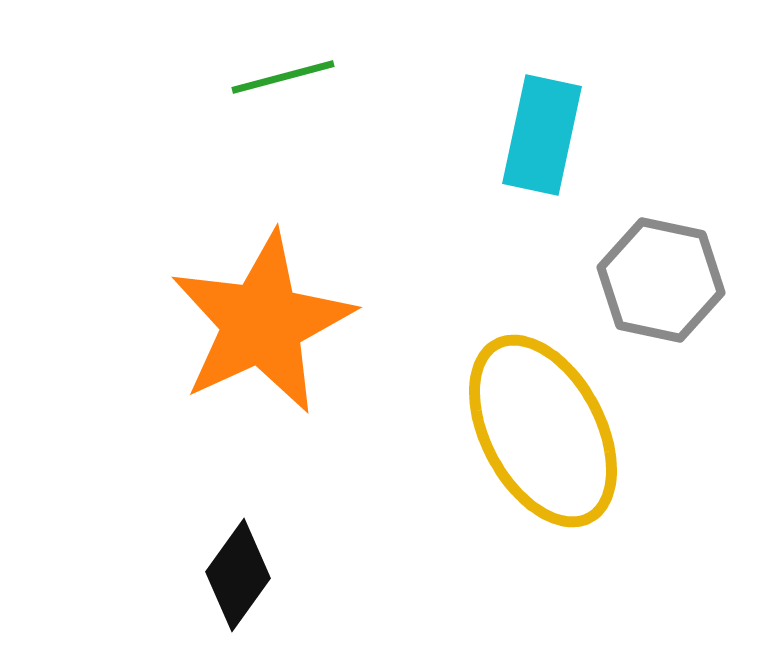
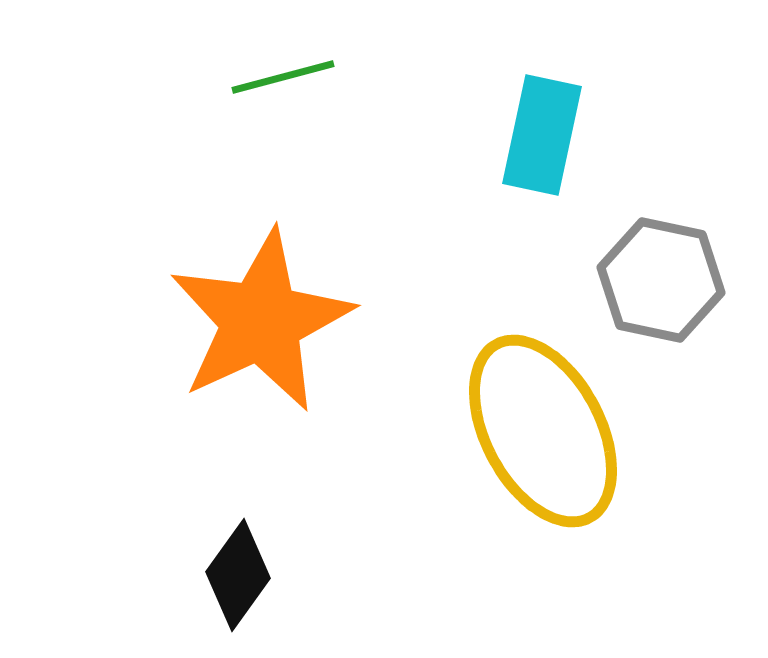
orange star: moved 1 px left, 2 px up
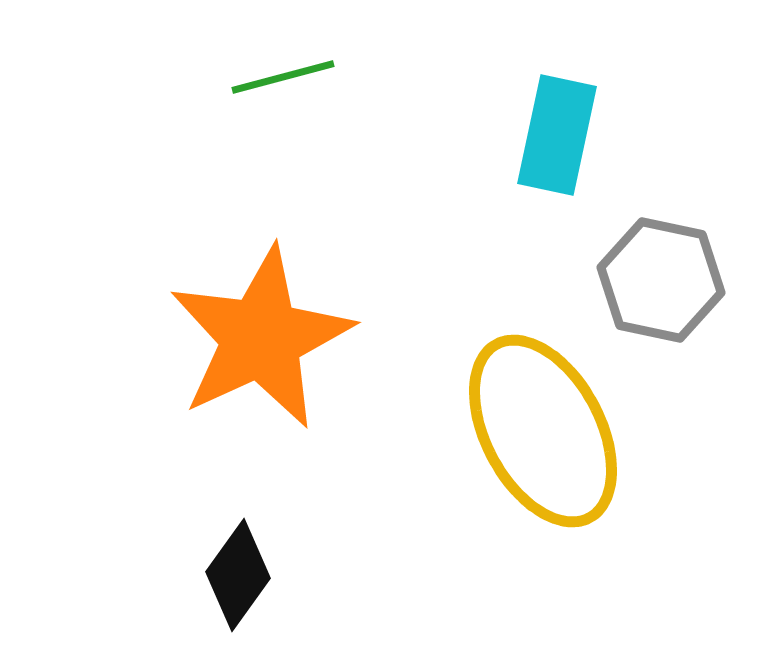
cyan rectangle: moved 15 px right
orange star: moved 17 px down
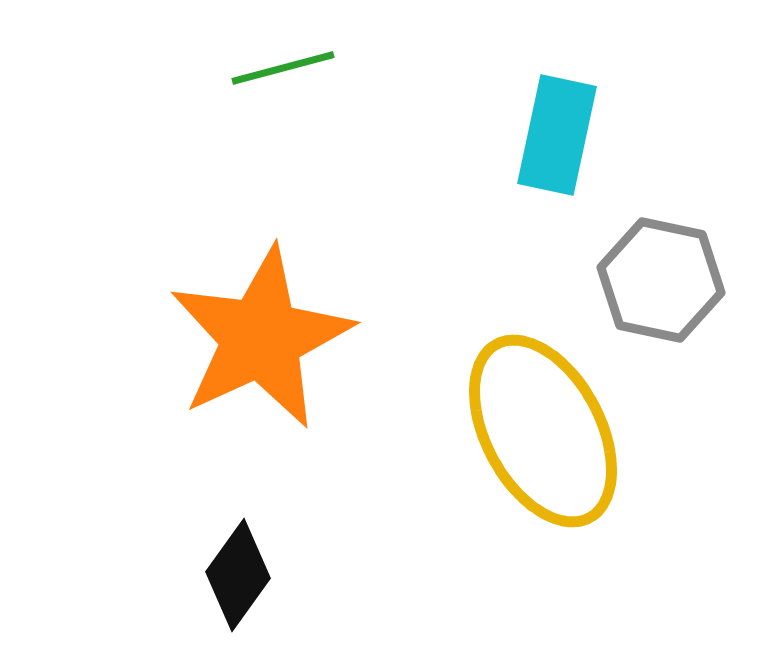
green line: moved 9 px up
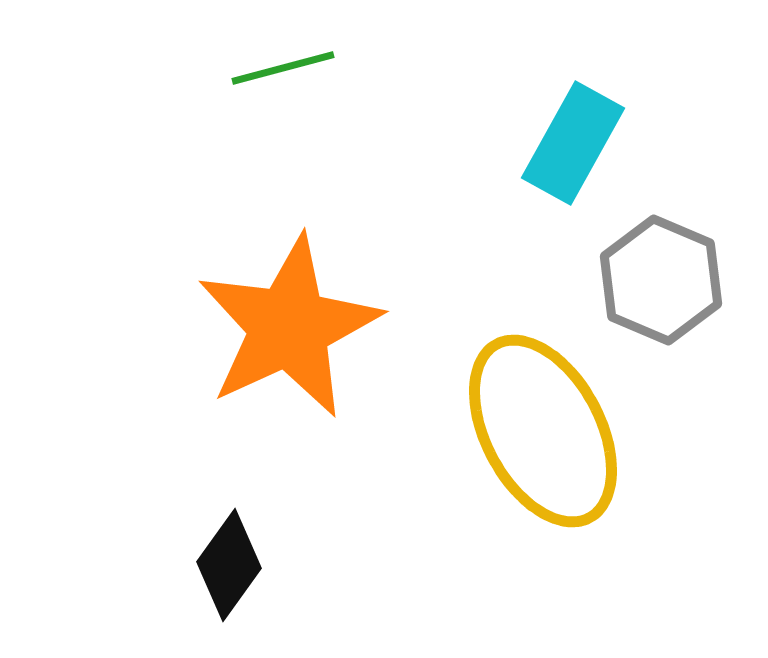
cyan rectangle: moved 16 px right, 8 px down; rotated 17 degrees clockwise
gray hexagon: rotated 11 degrees clockwise
orange star: moved 28 px right, 11 px up
black diamond: moved 9 px left, 10 px up
